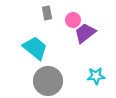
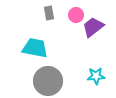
gray rectangle: moved 2 px right
pink circle: moved 3 px right, 5 px up
purple trapezoid: moved 8 px right, 6 px up
cyan trapezoid: rotated 28 degrees counterclockwise
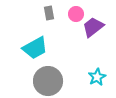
pink circle: moved 1 px up
cyan trapezoid: rotated 140 degrees clockwise
cyan star: moved 1 px right, 1 px down; rotated 24 degrees counterclockwise
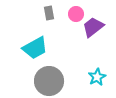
gray circle: moved 1 px right
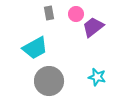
cyan star: rotated 30 degrees counterclockwise
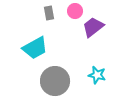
pink circle: moved 1 px left, 3 px up
cyan star: moved 2 px up
gray circle: moved 6 px right
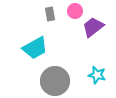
gray rectangle: moved 1 px right, 1 px down
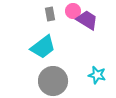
pink circle: moved 2 px left
purple trapezoid: moved 6 px left, 7 px up; rotated 70 degrees clockwise
cyan trapezoid: moved 8 px right, 1 px up; rotated 8 degrees counterclockwise
gray circle: moved 2 px left
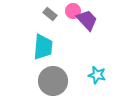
gray rectangle: rotated 40 degrees counterclockwise
purple trapezoid: rotated 15 degrees clockwise
cyan trapezoid: rotated 48 degrees counterclockwise
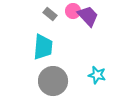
purple trapezoid: moved 1 px right, 4 px up
